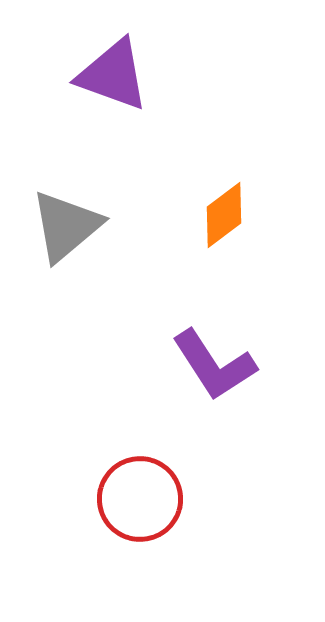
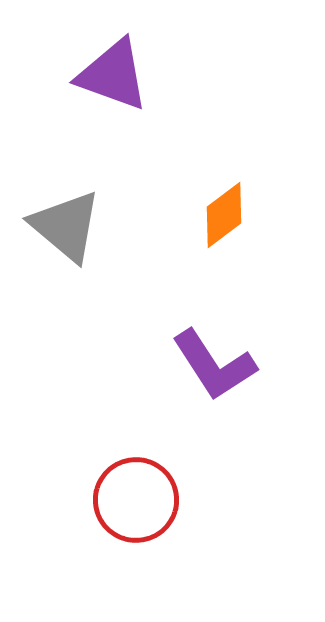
gray triangle: rotated 40 degrees counterclockwise
red circle: moved 4 px left, 1 px down
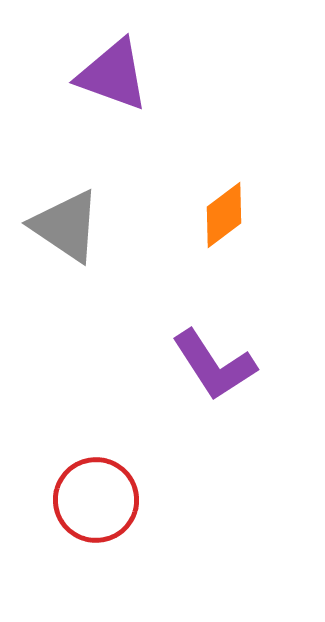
gray triangle: rotated 6 degrees counterclockwise
red circle: moved 40 px left
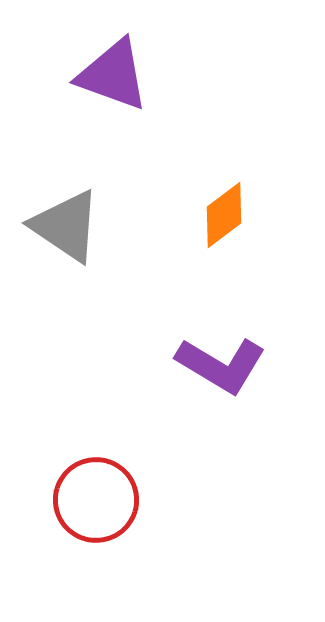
purple L-shape: moved 7 px right; rotated 26 degrees counterclockwise
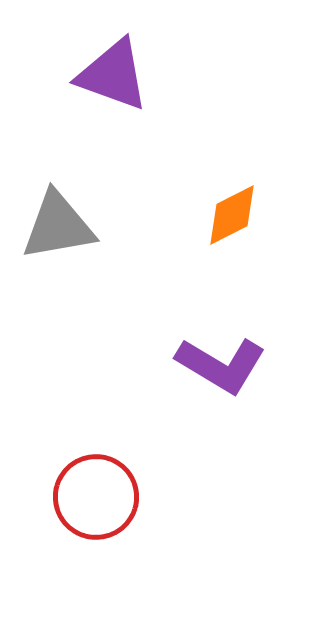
orange diamond: moved 8 px right; rotated 10 degrees clockwise
gray triangle: moved 8 px left; rotated 44 degrees counterclockwise
red circle: moved 3 px up
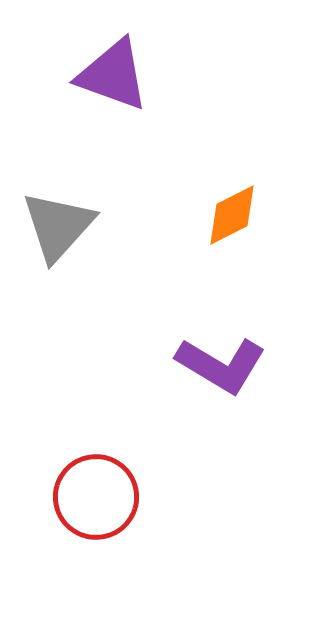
gray triangle: rotated 38 degrees counterclockwise
